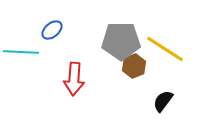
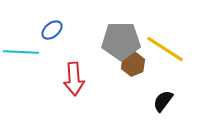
brown hexagon: moved 1 px left, 2 px up
red arrow: rotated 8 degrees counterclockwise
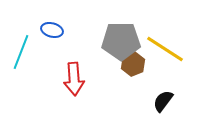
blue ellipse: rotated 55 degrees clockwise
cyan line: rotated 72 degrees counterclockwise
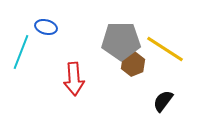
blue ellipse: moved 6 px left, 3 px up
